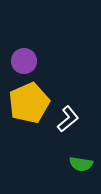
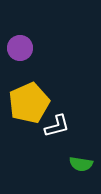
purple circle: moved 4 px left, 13 px up
white L-shape: moved 11 px left, 7 px down; rotated 24 degrees clockwise
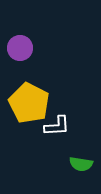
yellow pentagon: rotated 21 degrees counterclockwise
white L-shape: rotated 12 degrees clockwise
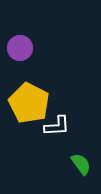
green semicircle: rotated 135 degrees counterclockwise
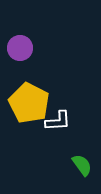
white L-shape: moved 1 px right, 5 px up
green semicircle: moved 1 px right, 1 px down
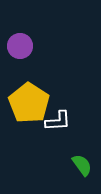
purple circle: moved 2 px up
yellow pentagon: rotated 6 degrees clockwise
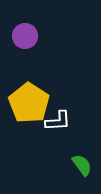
purple circle: moved 5 px right, 10 px up
